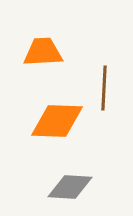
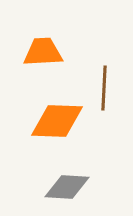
gray diamond: moved 3 px left
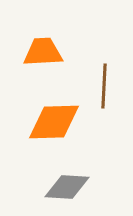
brown line: moved 2 px up
orange diamond: moved 3 px left, 1 px down; rotated 4 degrees counterclockwise
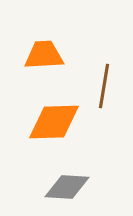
orange trapezoid: moved 1 px right, 3 px down
brown line: rotated 6 degrees clockwise
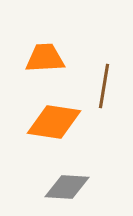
orange trapezoid: moved 1 px right, 3 px down
orange diamond: rotated 10 degrees clockwise
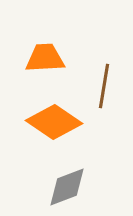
orange diamond: rotated 26 degrees clockwise
gray diamond: rotated 24 degrees counterclockwise
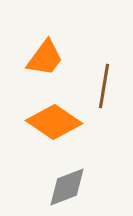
orange trapezoid: rotated 129 degrees clockwise
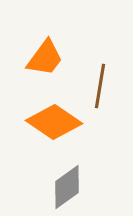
brown line: moved 4 px left
gray diamond: rotated 15 degrees counterclockwise
